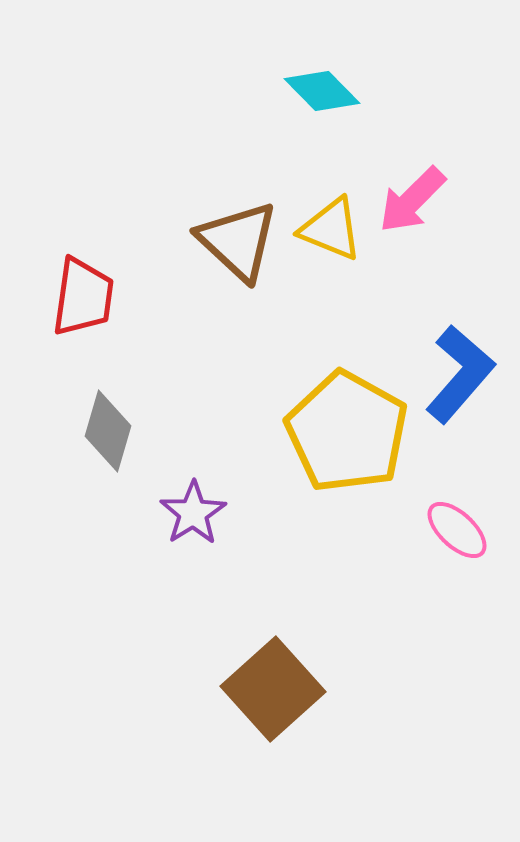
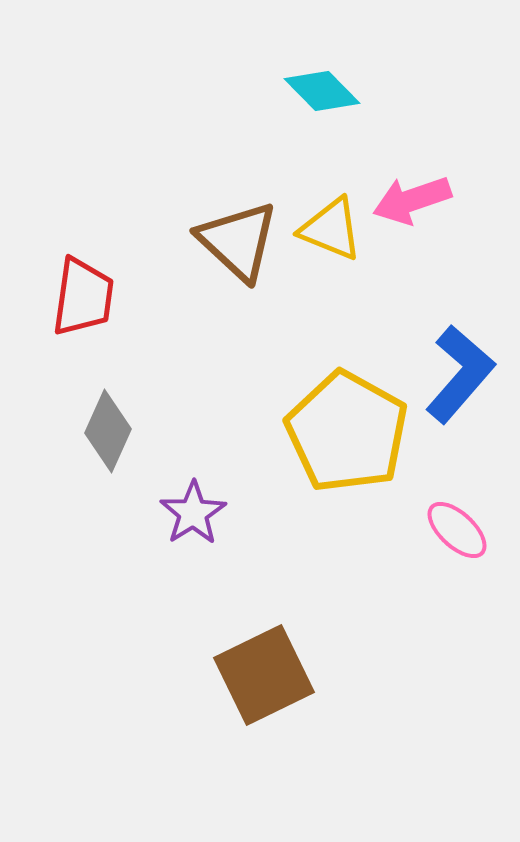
pink arrow: rotated 26 degrees clockwise
gray diamond: rotated 8 degrees clockwise
brown square: moved 9 px left, 14 px up; rotated 16 degrees clockwise
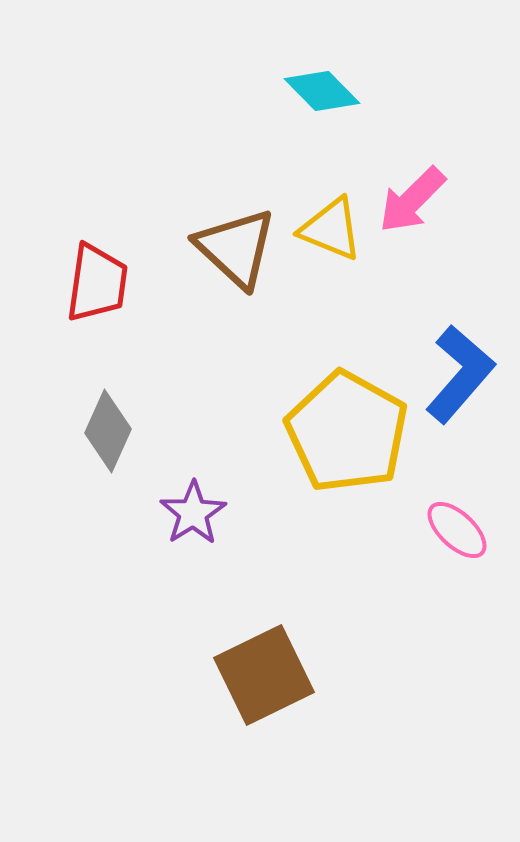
pink arrow: rotated 26 degrees counterclockwise
brown triangle: moved 2 px left, 7 px down
red trapezoid: moved 14 px right, 14 px up
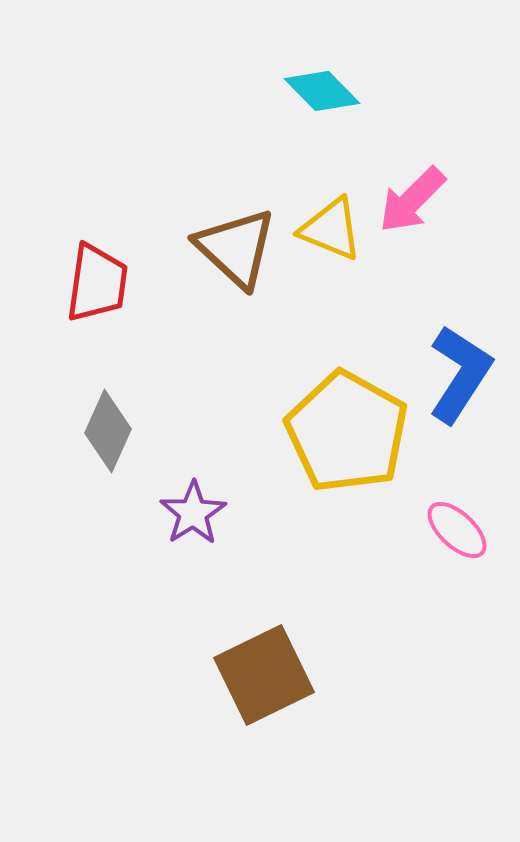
blue L-shape: rotated 8 degrees counterclockwise
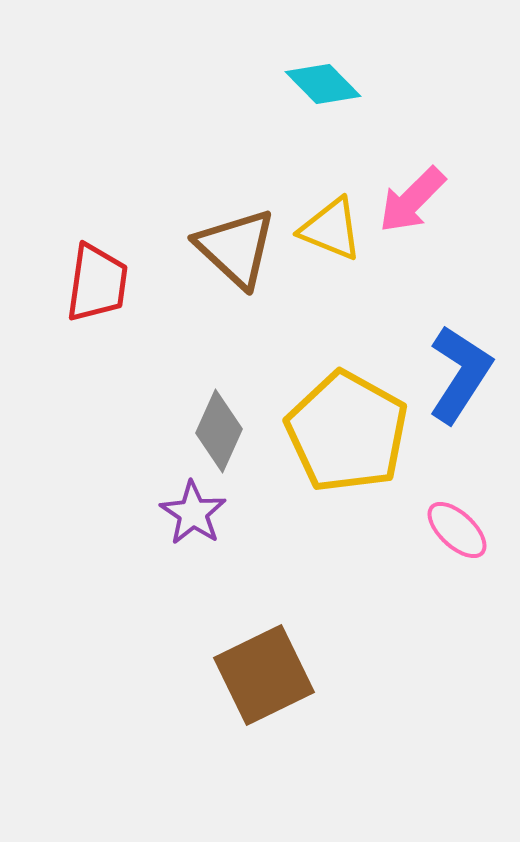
cyan diamond: moved 1 px right, 7 px up
gray diamond: moved 111 px right
purple star: rotated 6 degrees counterclockwise
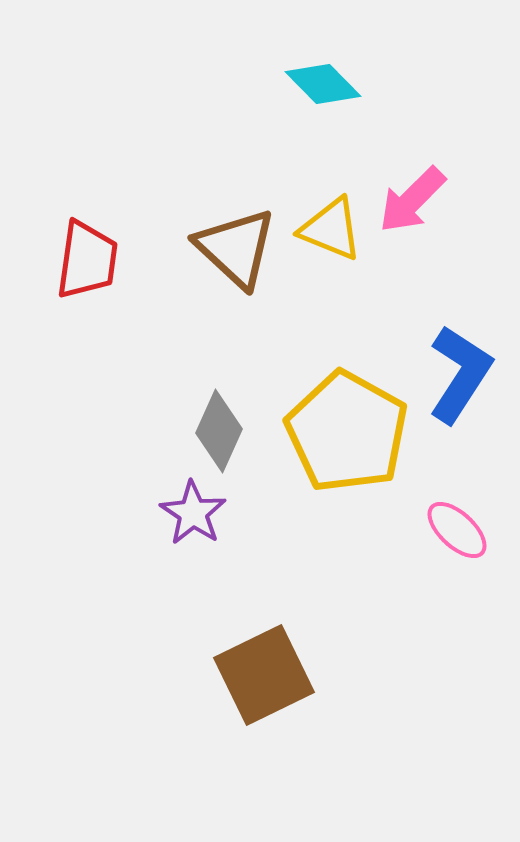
red trapezoid: moved 10 px left, 23 px up
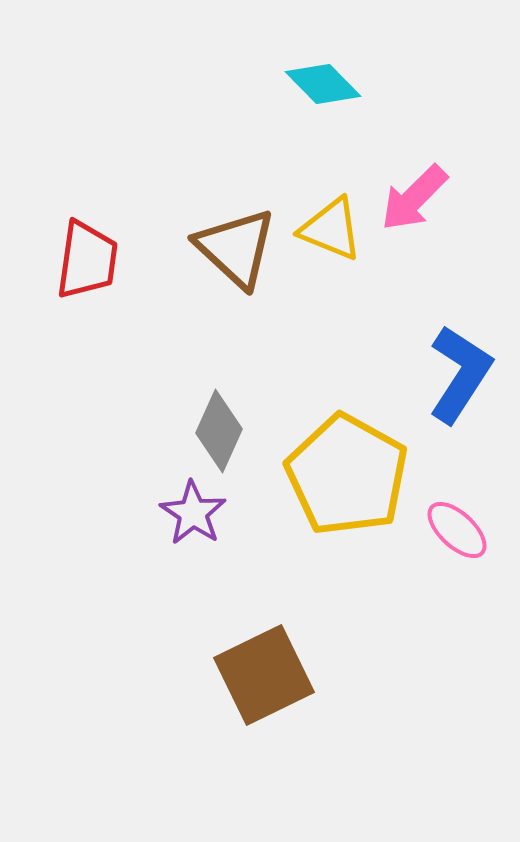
pink arrow: moved 2 px right, 2 px up
yellow pentagon: moved 43 px down
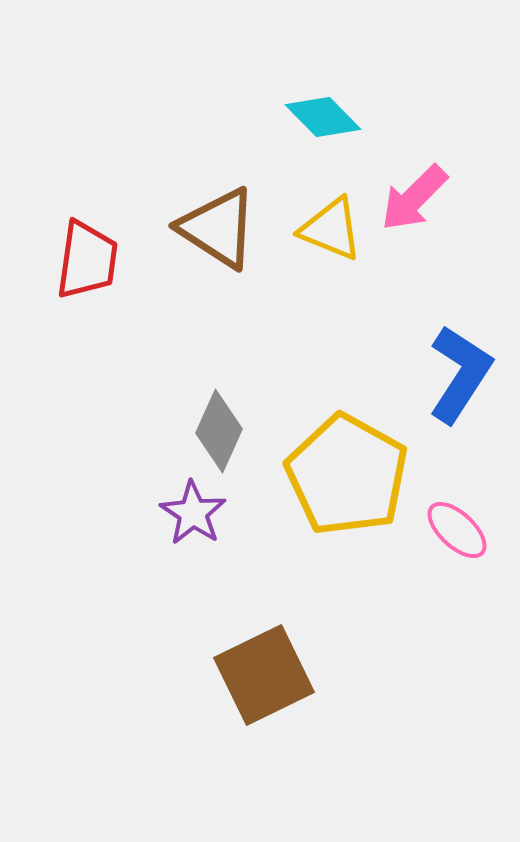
cyan diamond: moved 33 px down
brown triangle: moved 18 px left, 20 px up; rotated 10 degrees counterclockwise
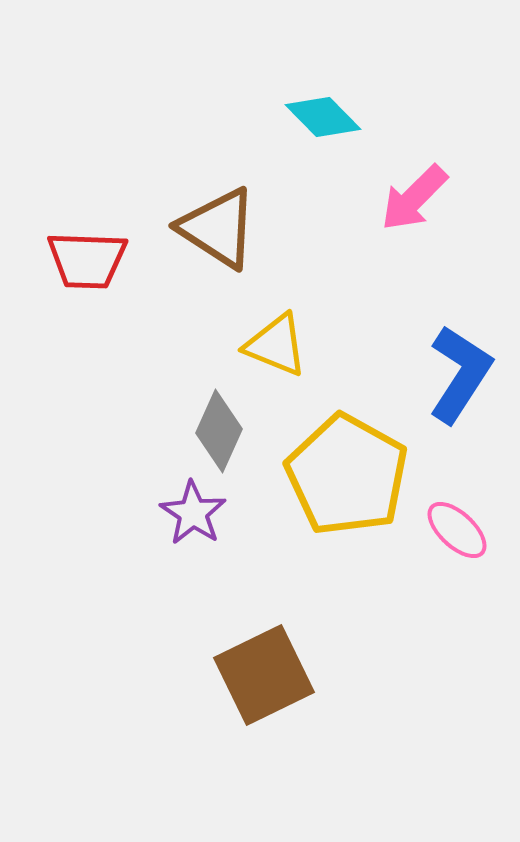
yellow triangle: moved 55 px left, 116 px down
red trapezoid: rotated 84 degrees clockwise
